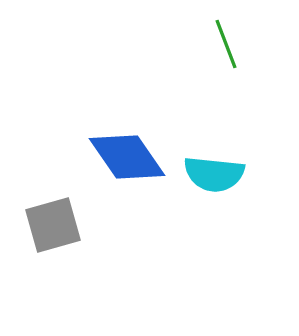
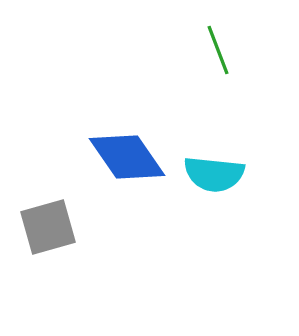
green line: moved 8 px left, 6 px down
gray square: moved 5 px left, 2 px down
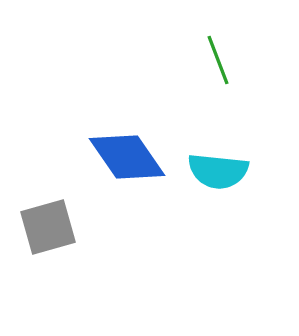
green line: moved 10 px down
cyan semicircle: moved 4 px right, 3 px up
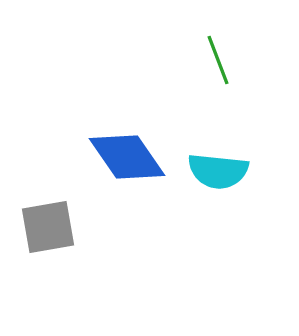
gray square: rotated 6 degrees clockwise
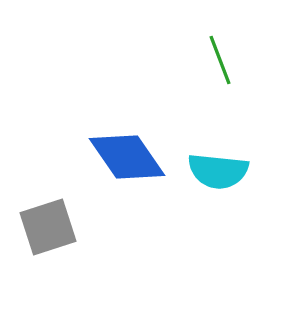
green line: moved 2 px right
gray square: rotated 8 degrees counterclockwise
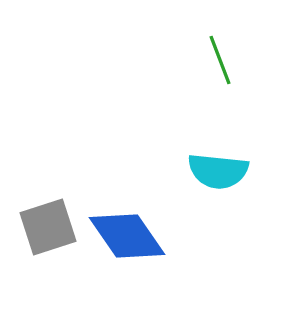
blue diamond: moved 79 px down
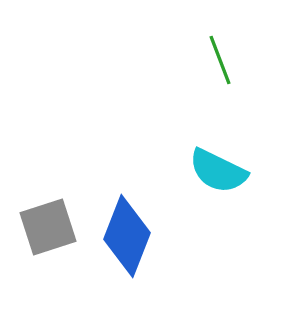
cyan semicircle: rotated 20 degrees clockwise
blue diamond: rotated 56 degrees clockwise
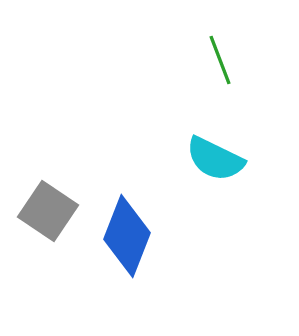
cyan semicircle: moved 3 px left, 12 px up
gray square: moved 16 px up; rotated 38 degrees counterclockwise
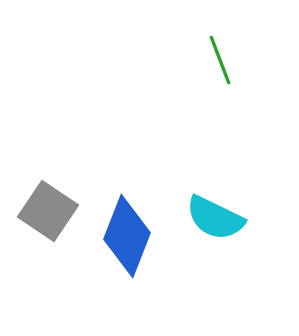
cyan semicircle: moved 59 px down
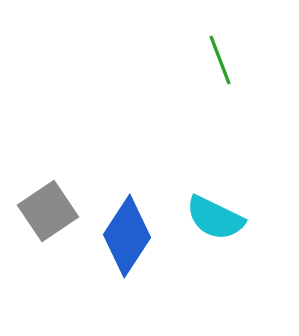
gray square: rotated 22 degrees clockwise
blue diamond: rotated 12 degrees clockwise
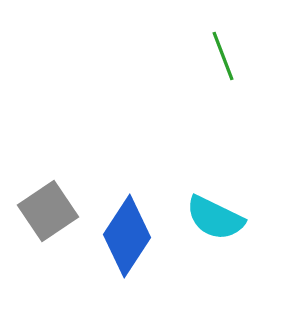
green line: moved 3 px right, 4 px up
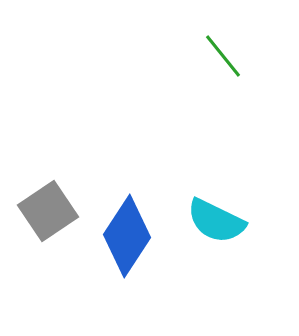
green line: rotated 18 degrees counterclockwise
cyan semicircle: moved 1 px right, 3 px down
